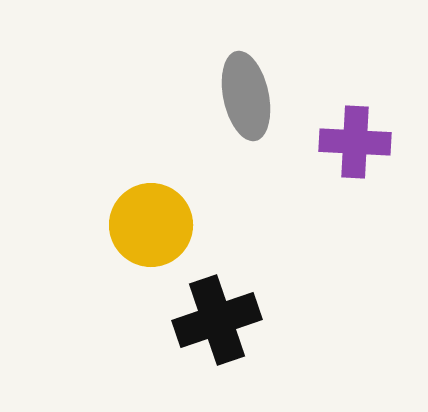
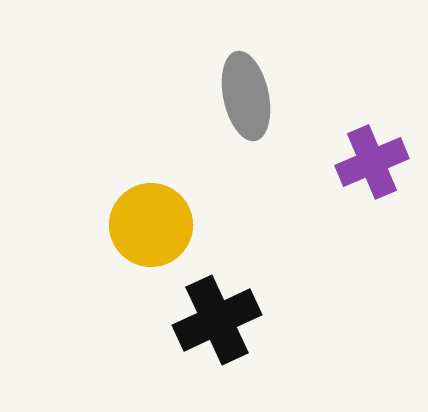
purple cross: moved 17 px right, 20 px down; rotated 26 degrees counterclockwise
black cross: rotated 6 degrees counterclockwise
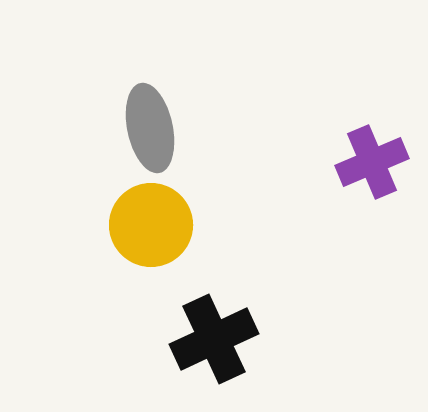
gray ellipse: moved 96 px left, 32 px down
black cross: moved 3 px left, 19 px down
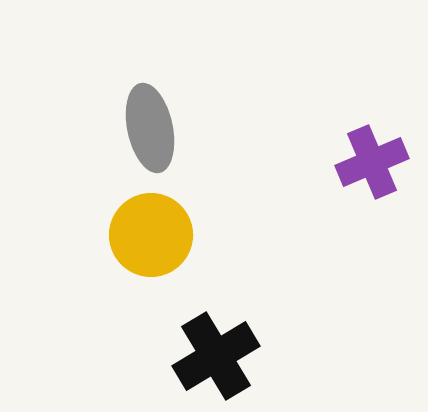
yellow circle: moved 10 px down
black cross: moved 2 px right, 17 px down; rotated 6 degrees counterclockwise
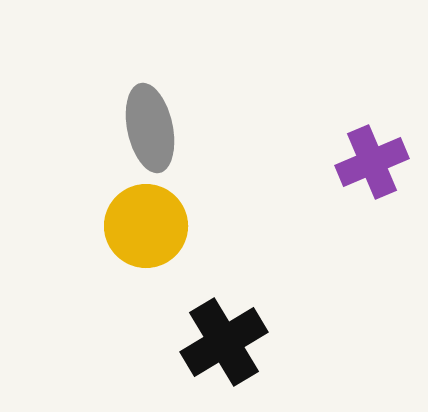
yellow circle: moved 5 px left, 9 px up
black cross: moved 8 px right, 14 px up
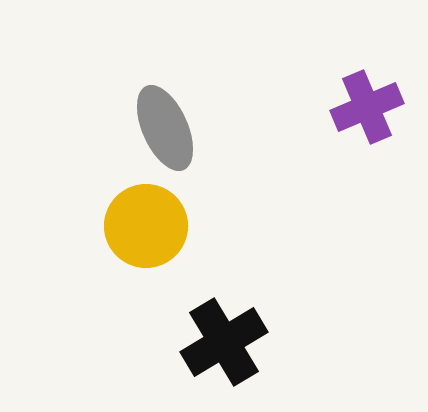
gray ellipse: moved 15 px right; rotated 12 degrees counterclockwise
purple cross: moved 5 px left, 55 px up
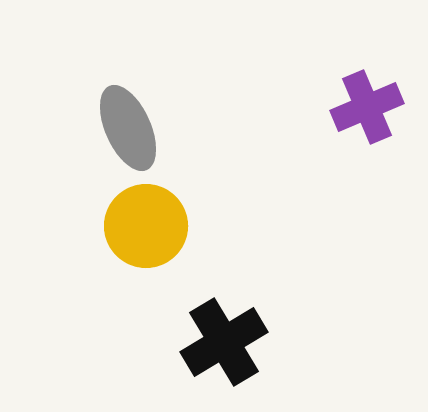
gray ellipse: moved 37 px left
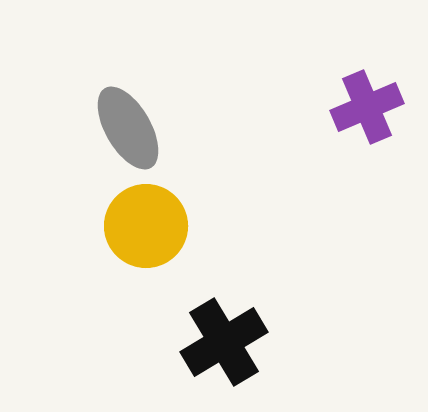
gray ellipse: rotated 6 degrees counterclockwise
